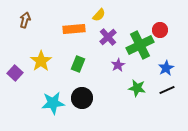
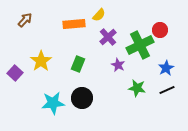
brown arrow: rotated 28 degrees clockwise
orange rectangle: moved 5 px up
purple star: rotated 16 degrees counterclockwise
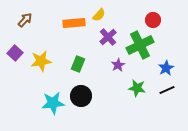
orange rectangle: moved 1 px up
red circle: moved 7 px left, 10 px up
yellow star: rotated 25 degrees clockwise
purple star: rotated 16 degrees clockwise
purple square: moved 20 px up
black circle: moved 1 px left, 2 px up
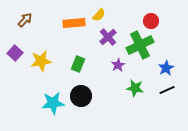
red circle: moved 2 px left, 1 px down
green star: moved 2 px left
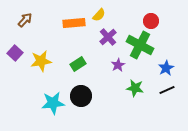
green cross: rotated 36 degrees counterclockwise
green rectangle: rotated 35 degrees clockwise
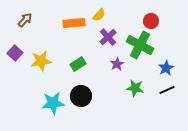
purple star: moved 1 px left, 1 px up
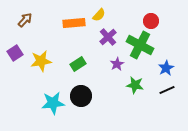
purple square: rotated 14 degrees clockwise
green star: moved 3 px up
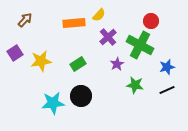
blue star: moved 1 px right, 1 px up; rotated 14 degrees clockwise
